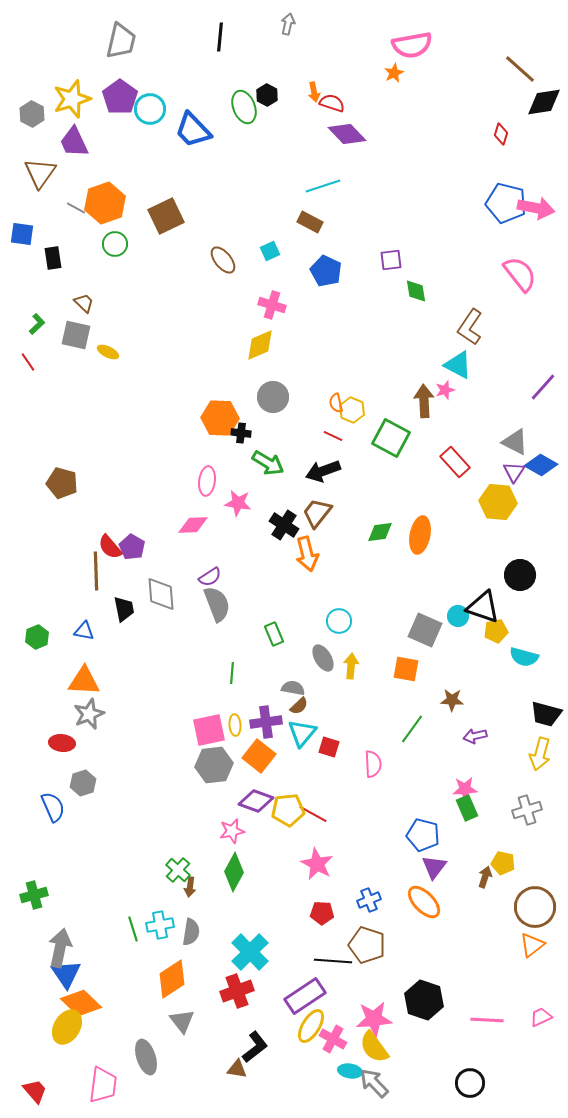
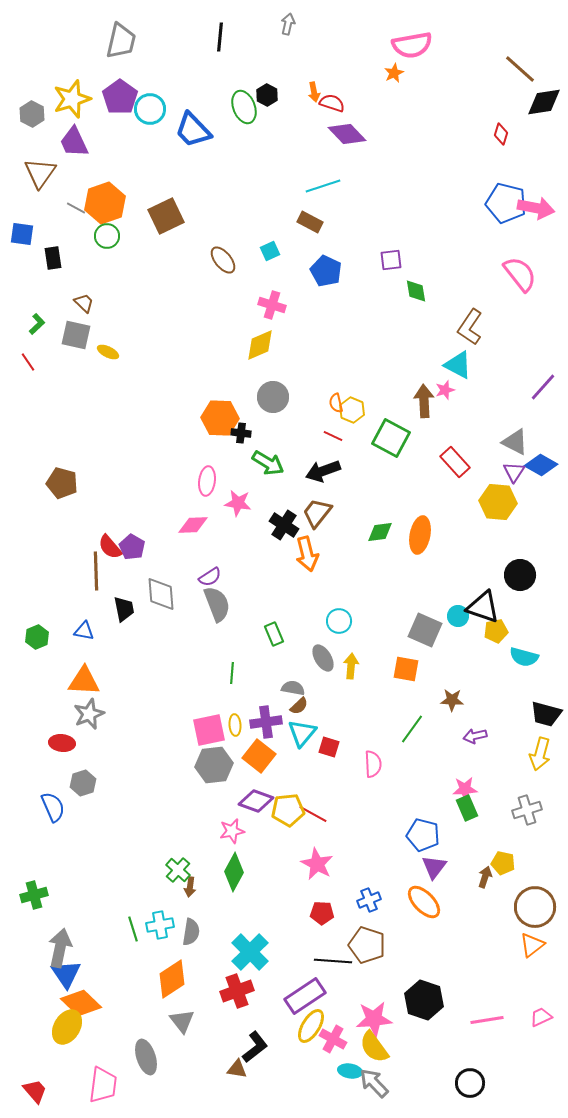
green circle at (115, 244): moved 8 px left, 8 px up
pink line at (487, 1020): rotated 12 degrees counterclockwise
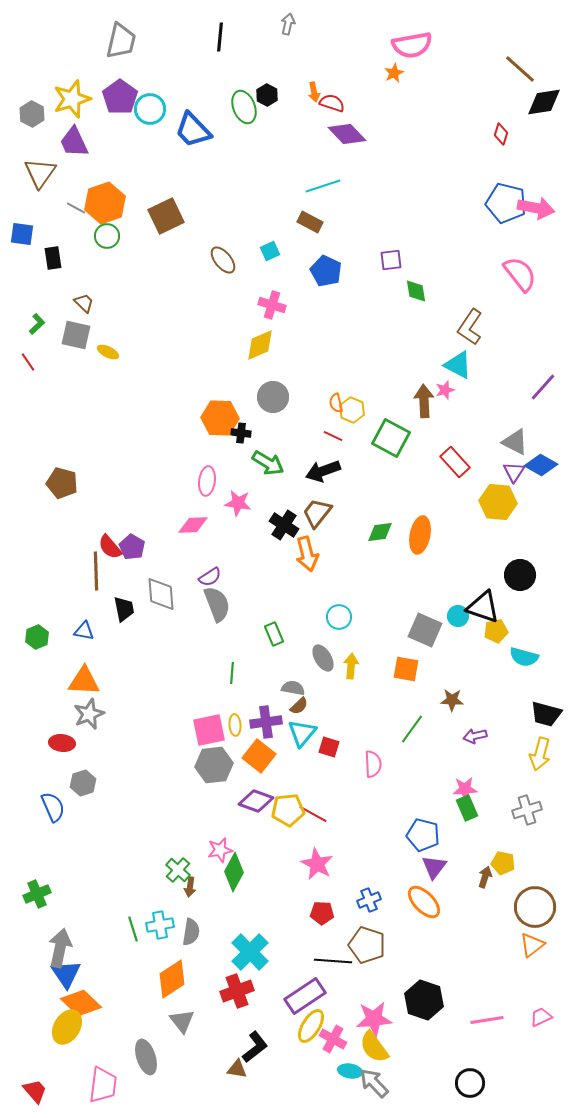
cyan circle at (339, 621): moved 4 px up
pink star at (232, 831): moved 12 px left, 19 px down
green cross at (34, 895): moved 3 px right, 1 px up; rotated 8 degrees counterclockwise
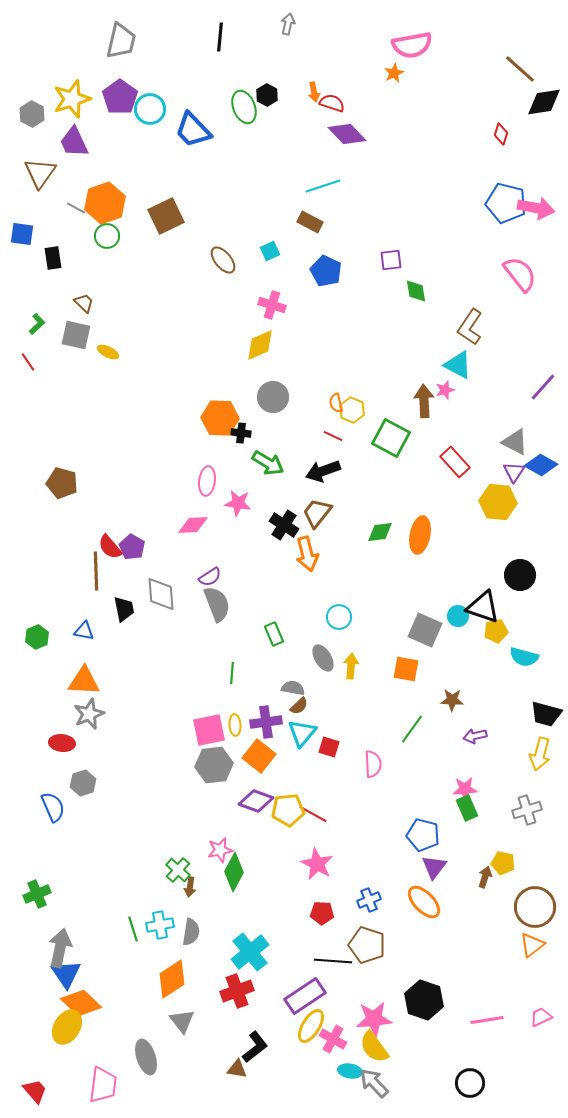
cyan cross at (250, 952): rotated 6 degrees clockwise
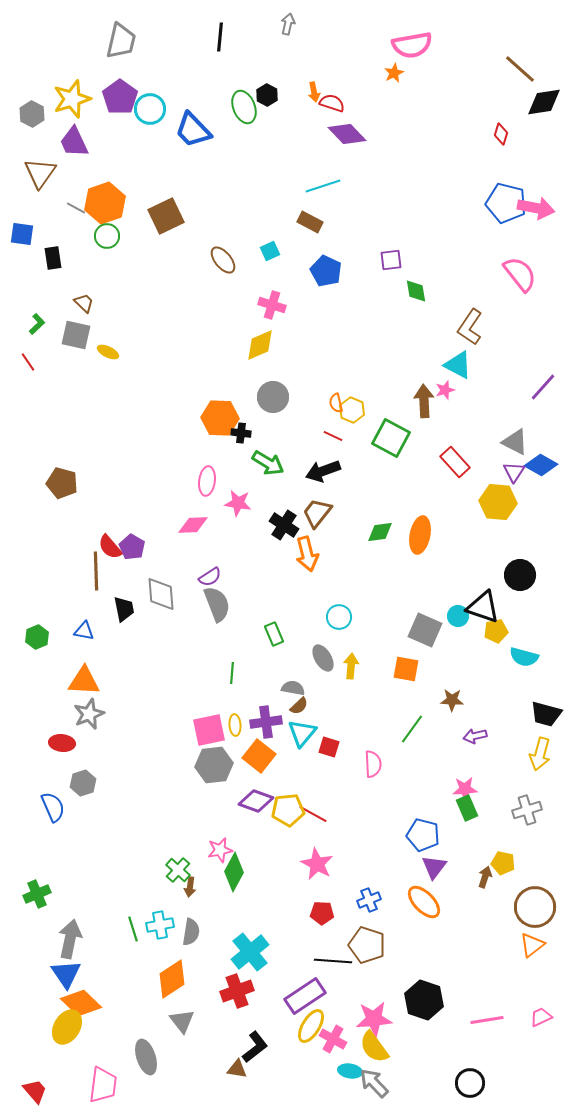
gray arrow at (60, 948): moved 10 px right, 9 px up
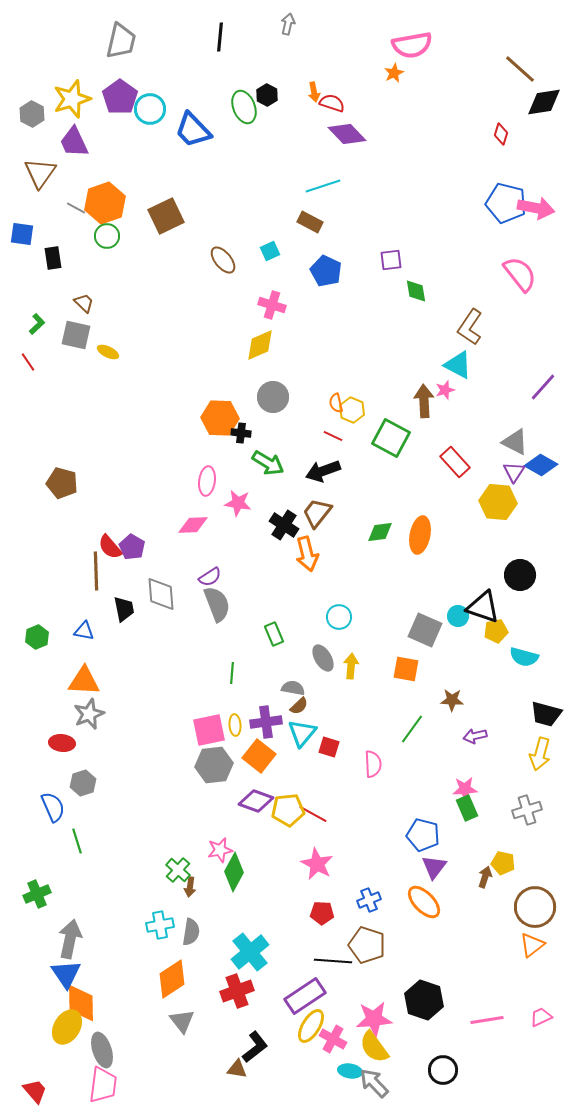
green line at (133, 929): moved 56 px left, 88 px up
orange diamond at (81, 1003): rotated 45 degrees clockwise
gray ellipse at (146, 1057): moved 44 px left, 7 px up
black circle at (470, 1083): moved 27 px left, 13 px up
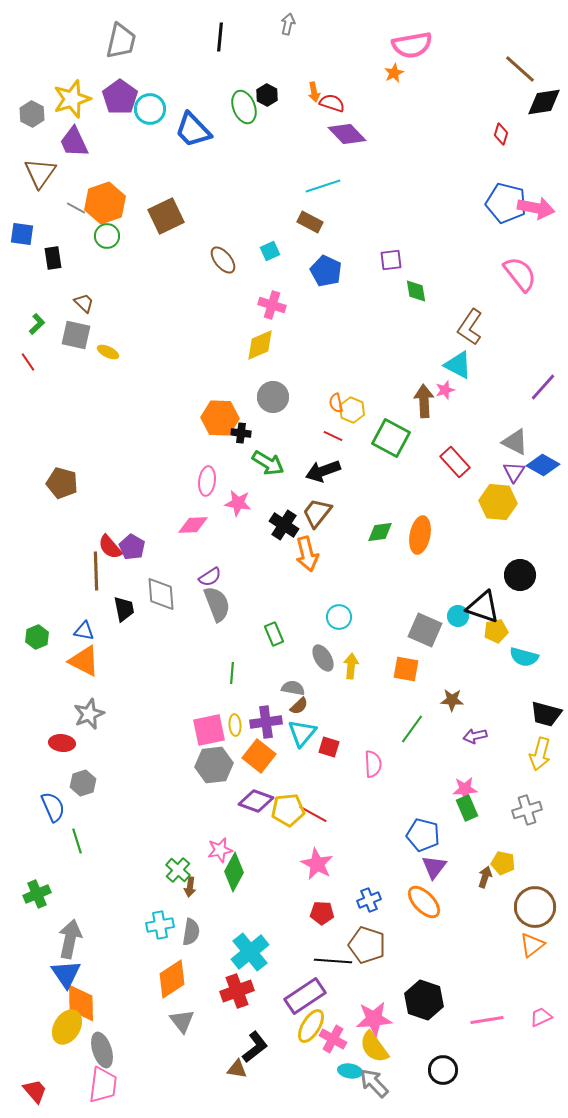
blue diamond at (541, 465): moved 2 px right
orange triangle at (84, 681): moved 20 px up; rotated 24 degrees clockwise
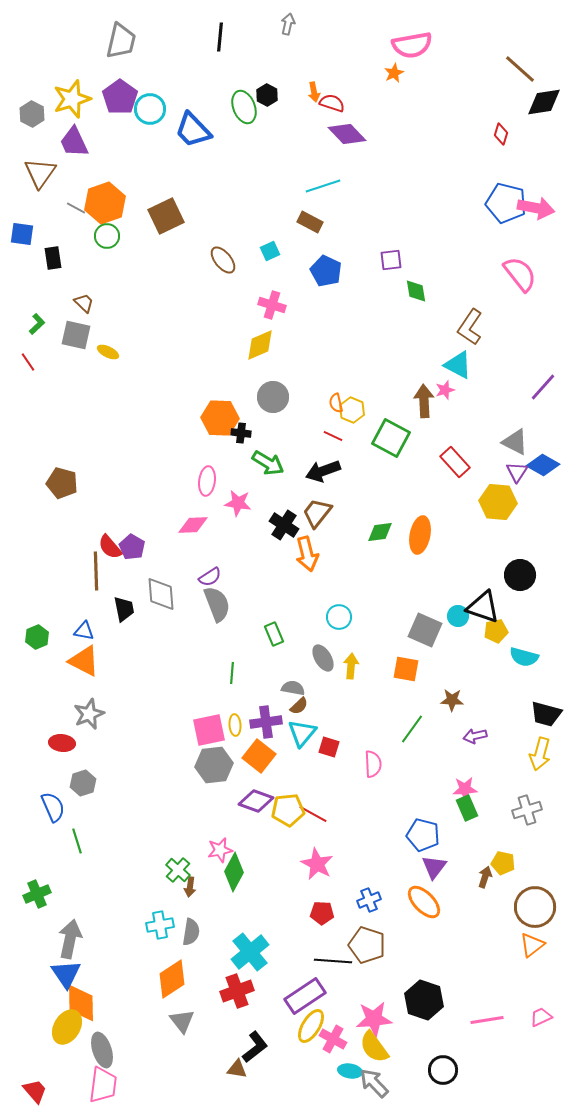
purple triangle at (514, 472): moved 3 px right
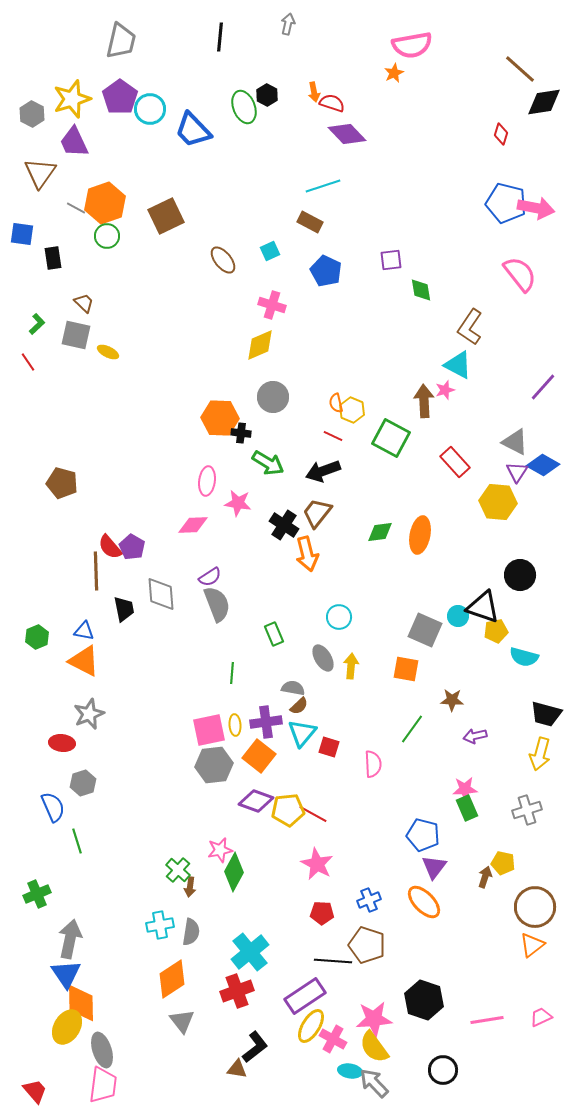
green diamond at (416, 291): moved 5 px right, 1 px up
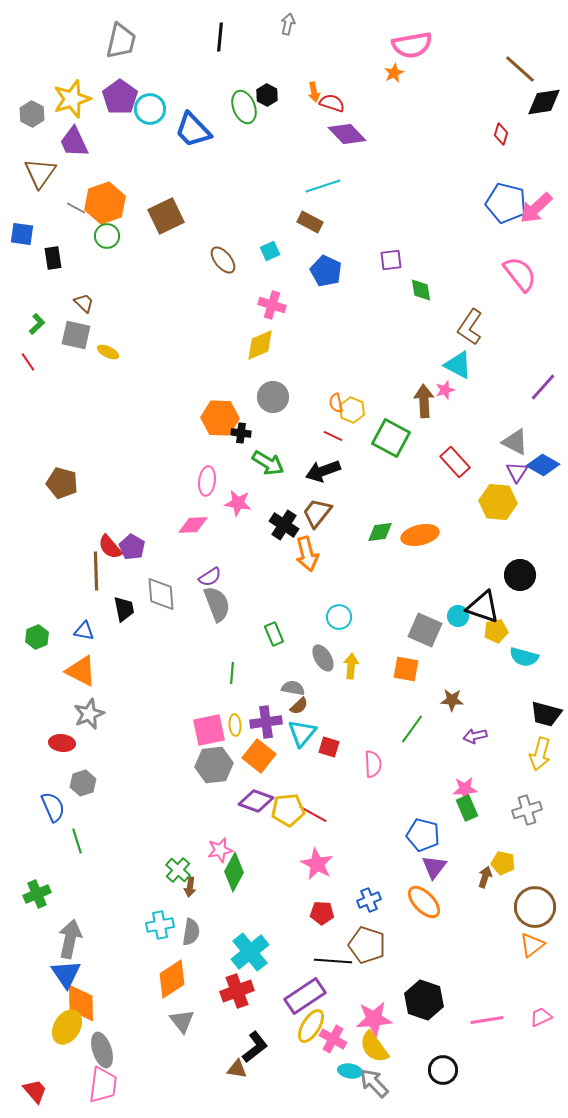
pink arrow at (536, 208): rotated 126 degrees clockwise
orange ellipse at (420, 535): rotated 66 degrees clockwise
orange triangle at (84, 661): moved 3 px left, 10 px down
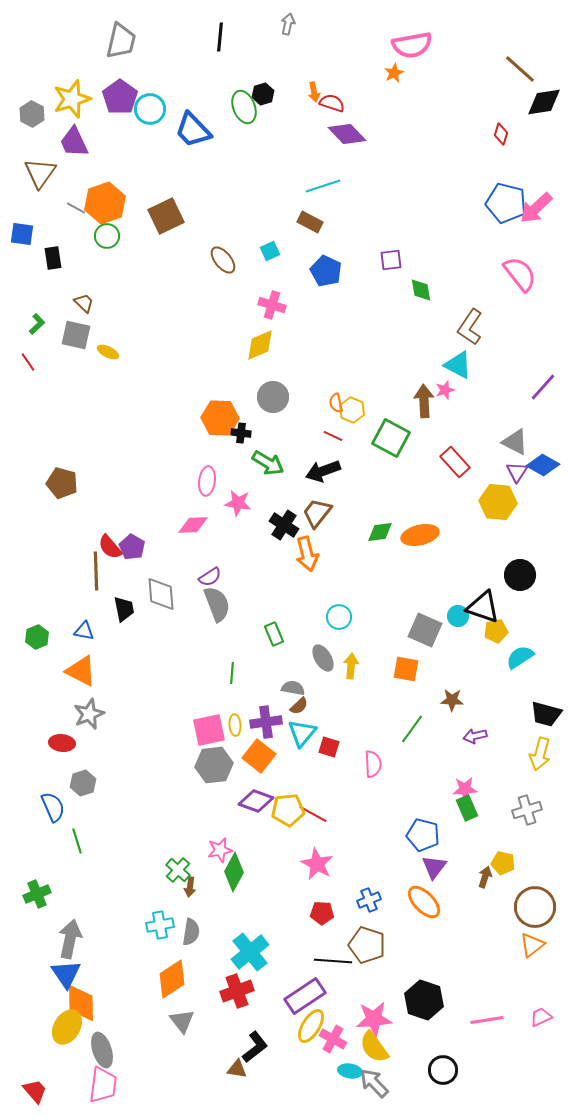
black hexagon at (267, 95): moved 4 px left, 1 px up; rotated 15 degrees clockwise
cyan semicircle at (524, 657): moved 4 px left; rotated 132 degrees clockwise
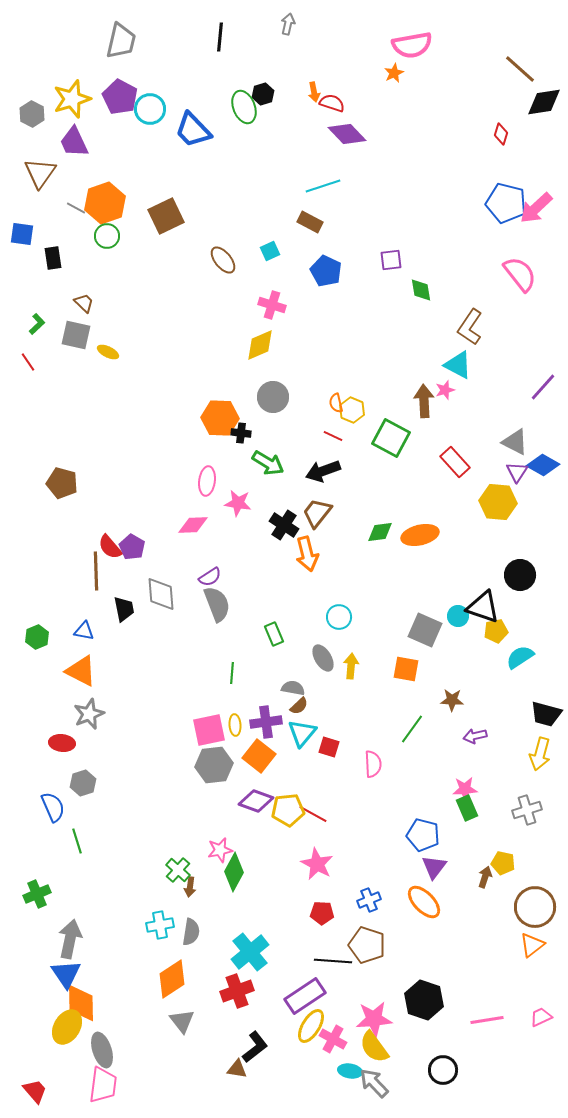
purple pentagon at (120, 97): rotated 8 degrees counterclockwise
